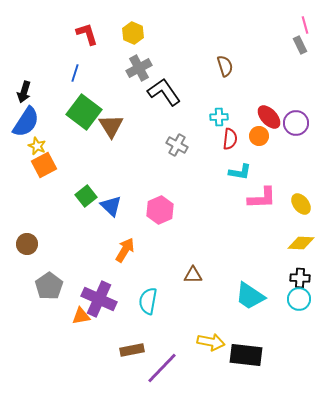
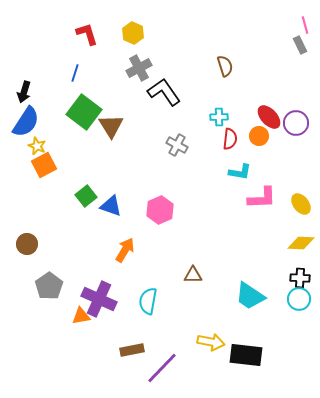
blue triangle at (111, 206): rotated 25 degrees counterclockwise
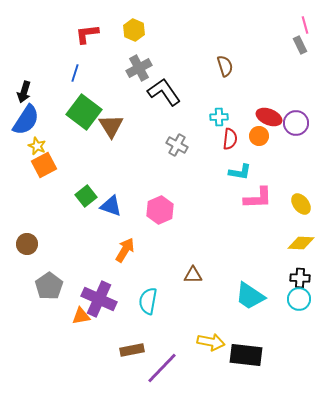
yellow hexagon at (133, 33): moved 1 px right, 3 px up
red L-shape at (87, 34): rotated 80 degrees counterclockwise
red ellipse at (269, 117): rotated 25 degrees counterclockwise
blue semicircle at (26, 122): moved 2 px up
pink L-shape at (262, 198): moved 4 px left
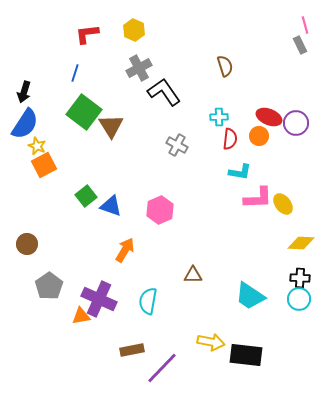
blue semicircle at (26, 120): moved 1 px left, 4 px down
yellow ellipse at (301, 204): moved 18 px left
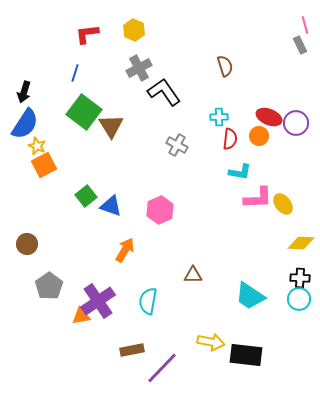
purple cross at (99, 299): moved 1 px left, 2 px down; rotated 32 degrees clockwise
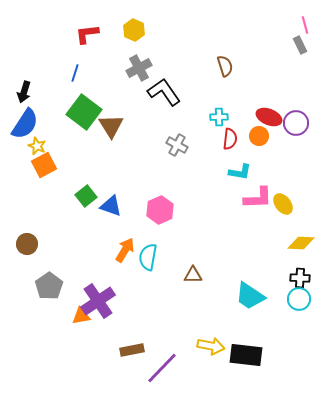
cyan semicircle at (148, 301): moved 44 px up
yellow arrow at (211, 342): moved 4 px down
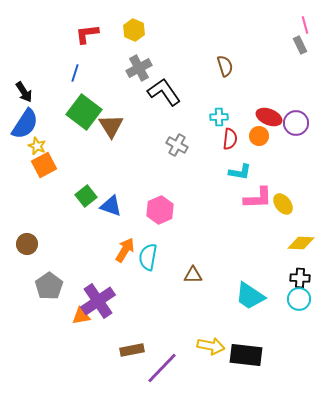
black arrow at (24, 92): rotated 50 degrees counterclockwise
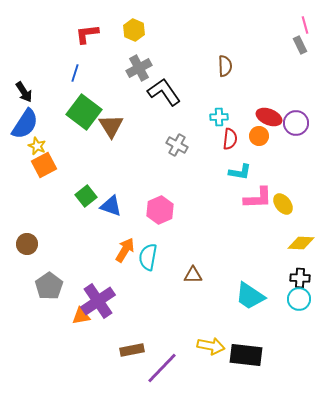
brown semicircle at (225, 66): rotated 15 degrees clockwise
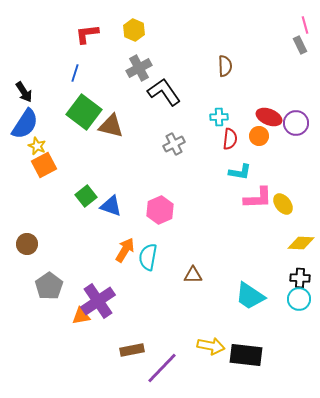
brown triangle at (111, 126): rotated 44 degrees counterclockwise
gray cross at (177, 145): moved 3 px left, 1 px up; rotated 35 degrees clockwise
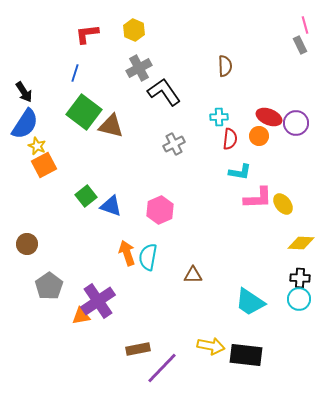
orange arrow at (125, 250): moved 2 px right, 3 px down; rotated 50 degrees counterclockwise
cyan trapezoid at (250, 296): moved 6 px down
brown rectangle at (132, 350): moved 6 px right, 1 px up
